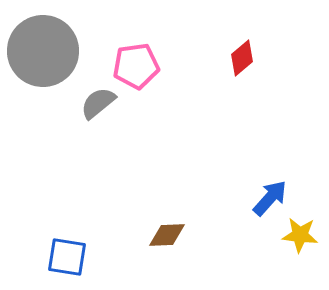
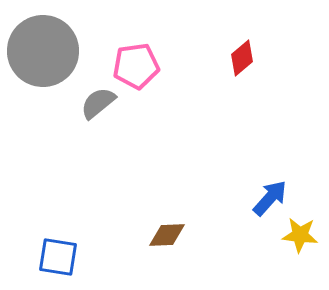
blue square: moved 9 px left
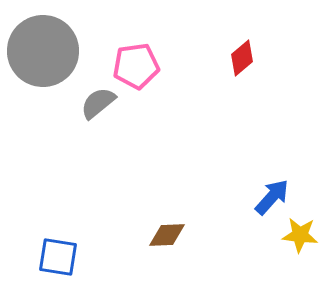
blue arrow: moved 2 px right, 1 px up
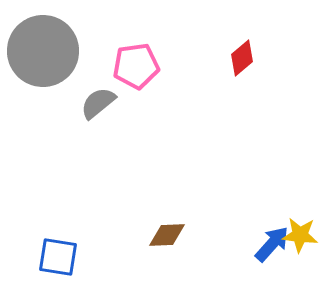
blue arrow: moved 47 px down
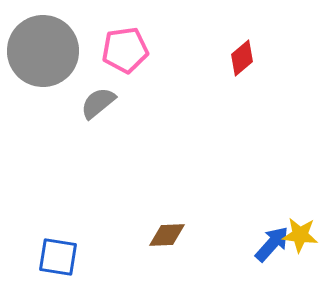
pink pentagon: moved 11 px left, 16 px up
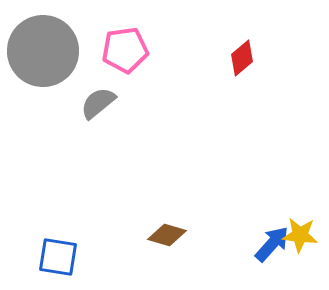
brown diamond: rotated 18 degrees clockwise
